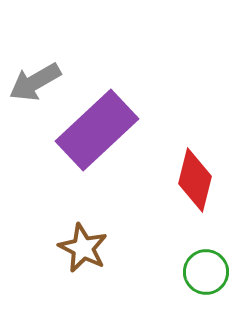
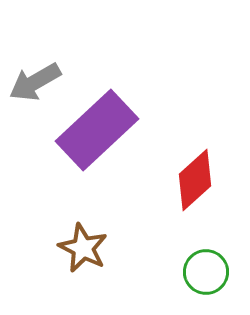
red diamond: rotated 34 degrees clockwise
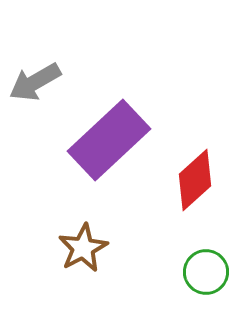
purple rectangle: moved 12 px right, 10 px down
brown star: rotated 18 degrees clockwise
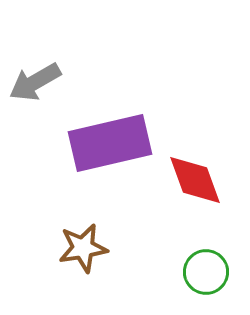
purple rectangle: moved 1 px right, 3 px down; rotated 30 degrees clockwise
red diamond: rotated 68 degrees counterclockwise
brown star: rotated 18 degrees clockwise
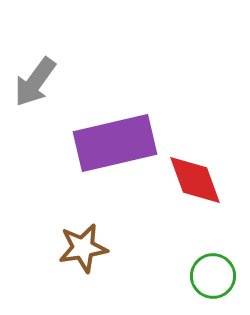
gray arrow: rotated 24 degrees counterclockwise
purple rectangle: moved 5 px right
green circle: moved 7 px right, 4 px down
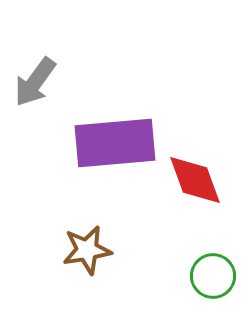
purple rectangle: rotated 8 degrees clockwise
brown star: moved 4 px right, 2 px down
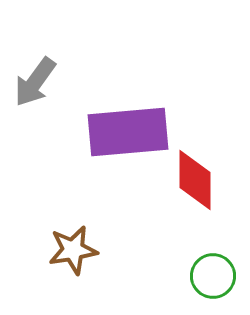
purple rectangle: moved 13 px right, 11 px up
red diamond: rotated 20 degrees clockwise
brown star: moved 14 px left
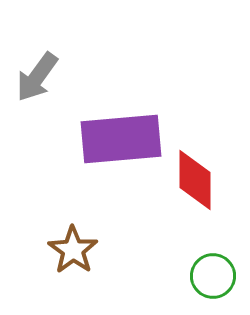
gray arrow: moved 2 px right, 5 px up
purple rectangle: moved 7 px left, 7 px down
brown star: rotated 27 degrees counterclockwise
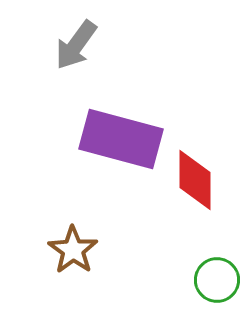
gray arrow: moved 39 px right, 32 px up
purple rectangle: rotated 20 degrees clockwise
green circle: moved 4 px right, 4 px down
